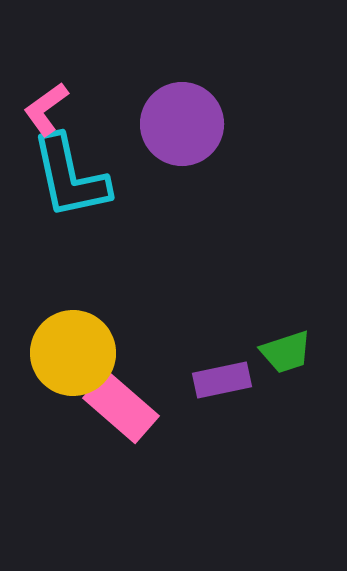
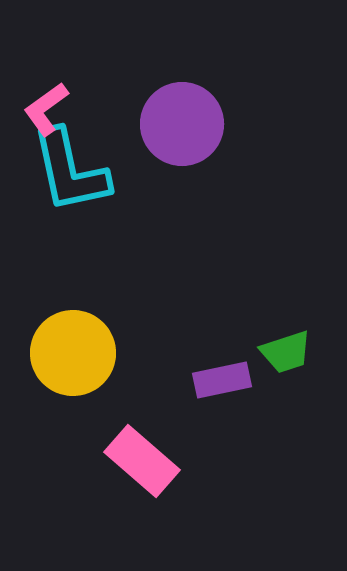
cyan L-shape: moved 6 px up
pink rectangle: moved 21 px right, 54 px down
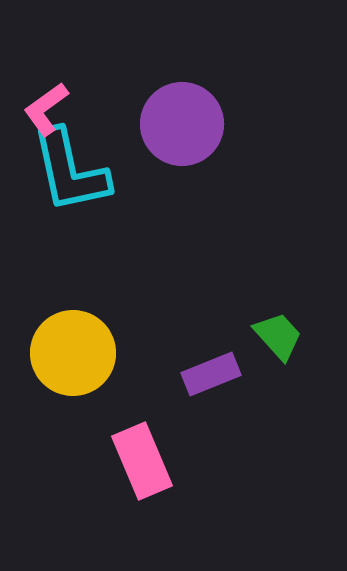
green trapezoid: moved 8 px left, 16 px up; rotated 114 degrees counterclockwise
purple rectangle: moved 11 px left, 6 px up; rotated 10 degrees counterclockwise
pink rectangle: rotated 26 degrees clockwise
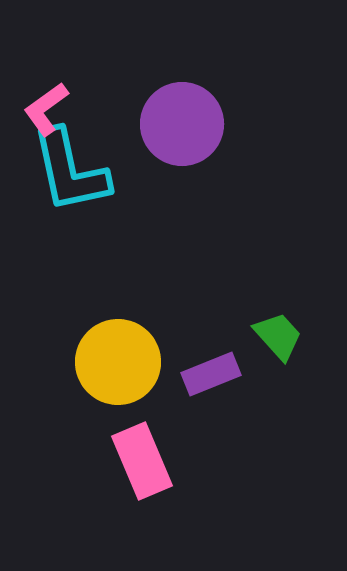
yellow circle: moved 45 px right, 9 px down
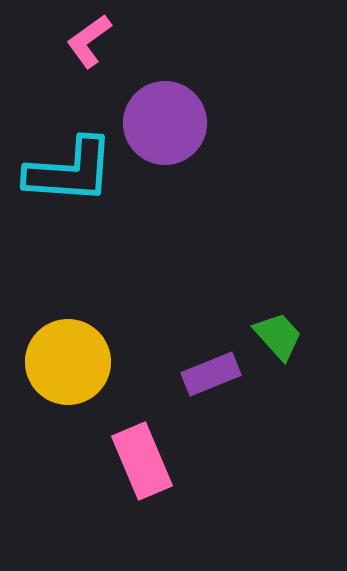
pink L-shape: moved 43 px right, 68 px up
purple circle: moved 17 px left, 1 px up
cyan L-shape: rotated 74 degrees counterclockwise
yellow circle: moved 50 px left
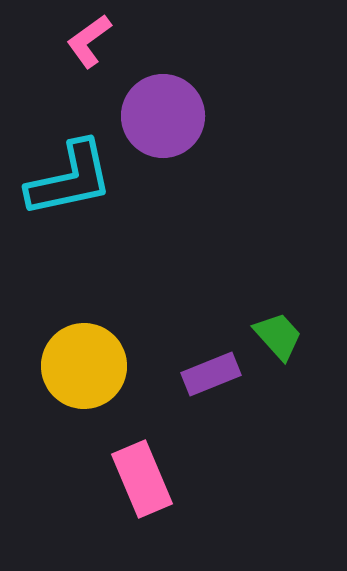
purple circle: moved 2 px left, 7 px up
cyan L-shape: moved 8 px down; rotated 16 degrees counterclockwise
yellow circle: moved 16 px right, 4 px down
pink rectangle: moved 18 px down
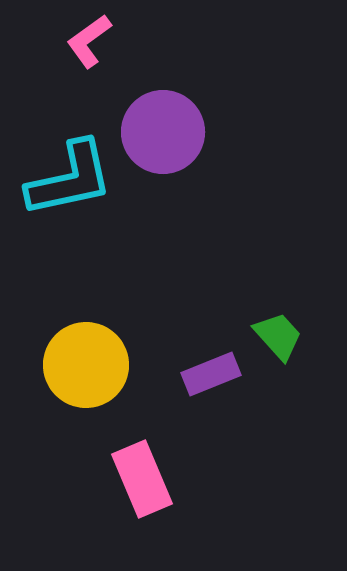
purple circle: moved 16 px down
yellow circle: moved 2 px right, 1 px up
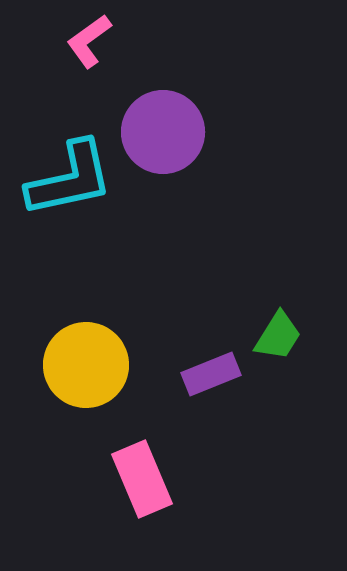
green trapezoid: rotated 74 degrees clockwise
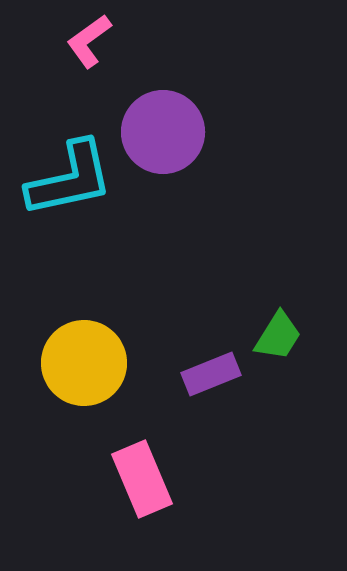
yellow circle: moved 2 px left, 2 px up
